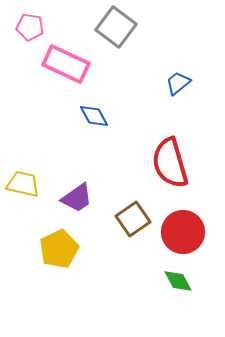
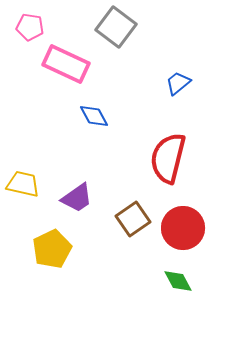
red semicircle: moved 2 px left, 5 px up; rotated 30 degrees clockwise
red circle: moved 4 px up
yellow pentagon: moved 7 px left
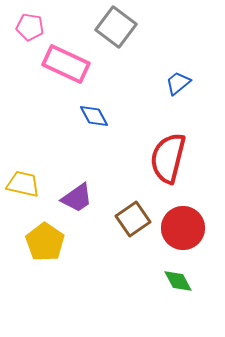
yellow pentagon: moved 7 px left, 7 px up; rotated 12 degrees counterclockwise
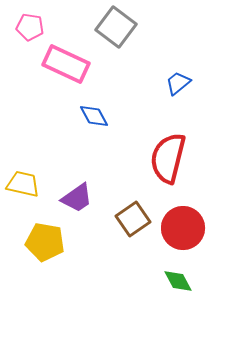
yellow pentagon: rotated 24 degrees counterclockwise
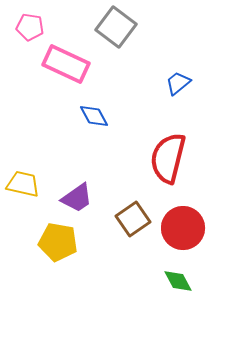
yellow pentagon: moved 13 px right
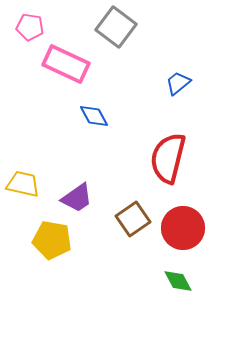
yellow pentagon: moved 6 px left, 2 px up
